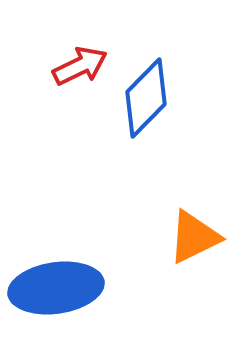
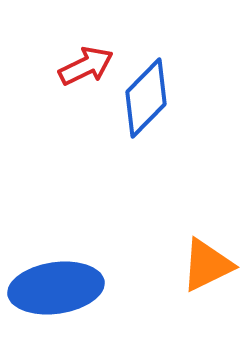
red arrow: moved 6 px right
orange triangle: moved 13 px right, 28 px down
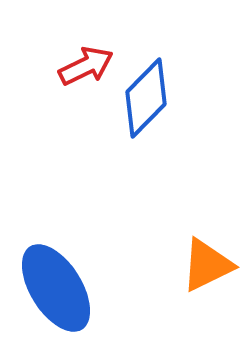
blue ellipse: rotated 66 degrees clockwise
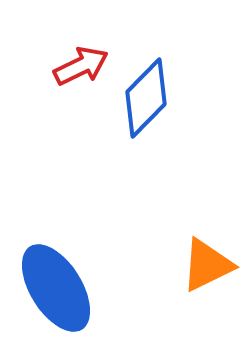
red arrow: moved 5 px left
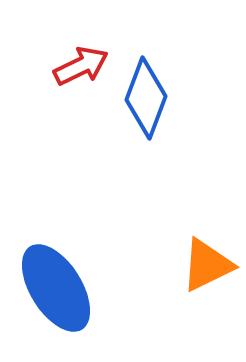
blue diamond: rotated 24 degrees counterclockwise
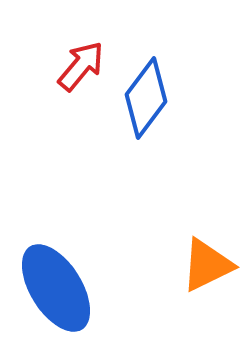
red arrow: rotated 24 degrees counterclockwise
blue diamond: rotated 16 degrees clockwise
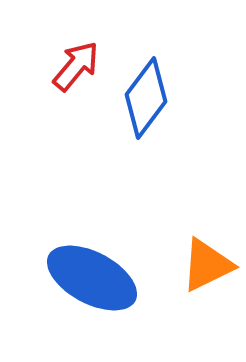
red arrow: moved 5 px left
blue ellipse: moved 36 px right, 10 px up; rotated 30 degrees counterclockwise
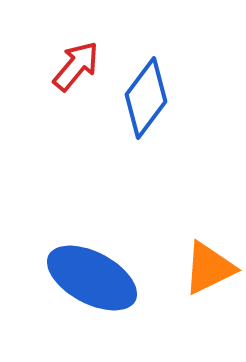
orange triangle: moved 2 px right, 3 px down
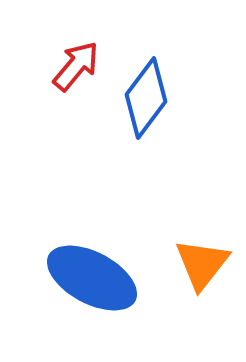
orange triangle: moved 7 px left, 4 px up; rotated 26 degrees counterclockwise
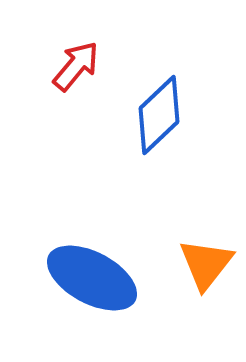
blue diamond: moved 13 px right, 17 px down; rotated 10 degrees clockwise
orange triangle: moved 4 px right
